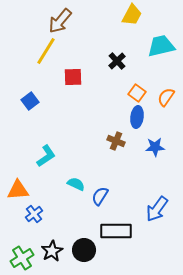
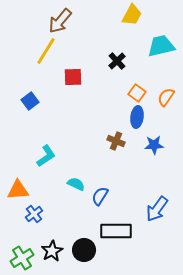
blue star: moved 1 px left, 2 px up
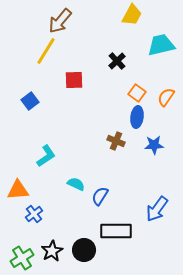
cyan trapezoid: moved 1 px up
red square: moved 1 px right, 3 px down
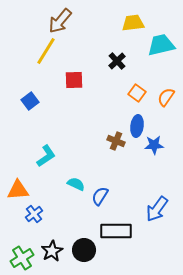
yellow trapezoid: moved 1 px right, 8 px down; rotated 125 degrees counterclockwise
blue ellipse: moved 9 px down
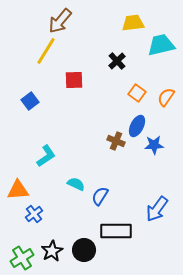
blue ellipse: rotated 20 degrees clockwise
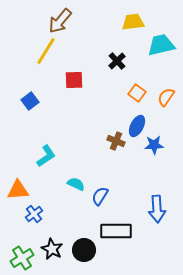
yellow trapezoid: moved 1 px up
blue arrow: rotated 40 degrees counterclockwise
black star: moved 2 px up; rotated 15 degrees counterclockwise
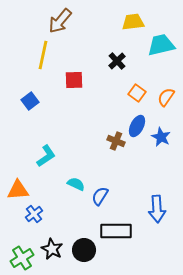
yellow line: moved 3 px left, 4 px down; rotated 20 degrees counterclockwise
blue star: moved 7 px right, 8 px up; rotated 30 degrees clockwise
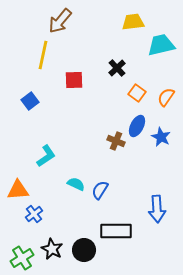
black cross: moved 7 px down
blue semicircle: moved 6 px up
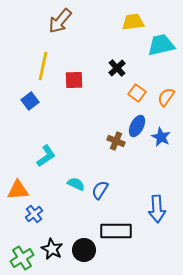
yellow line: moved 11 px down
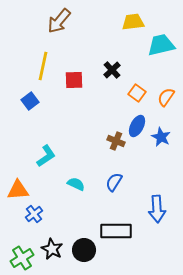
brown arrow: moved 1 px left
black cross: moved 5 px left, 2 px down
blue semicircle: moved 14 px right, 8 px up
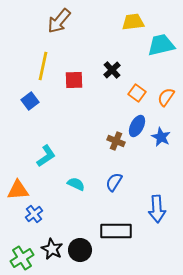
black circle: moved 4 px left
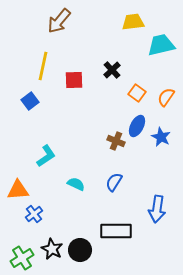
blue arrow: rotated 12 degrees clockwise
